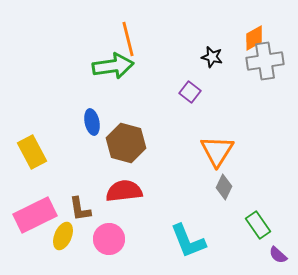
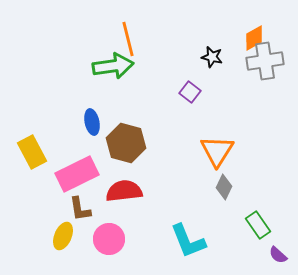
pink rectangle: moved 42 px right, 41 px up
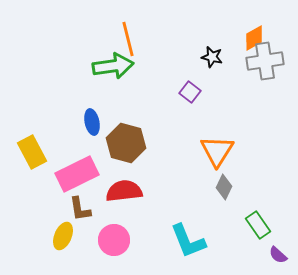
pink circle: moved 5 px right, 1 px down
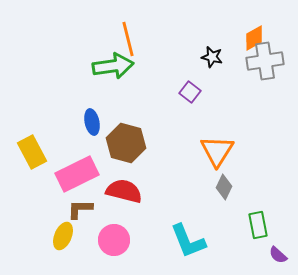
red semicircle: rotated 21 degrees clockwise
brown L-shape: rotated 100 degrees clockwise
green rectangle: rotated 24 degrees clockwise
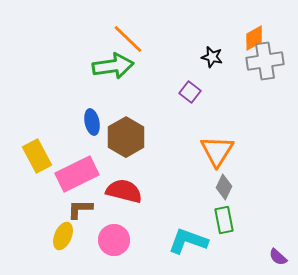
orange line: rotated 32 degrees counterclockwise
brown hexagon: moved 6 px up; rotated 15 degrees clockwise
yellow rectangle: moved 5 px right, 4 px down
green rectangle: moved 34 px left, 5 px up
cyan L-shape: rotated 132 degrees clockwise
purple semicircle: moved 2 px down
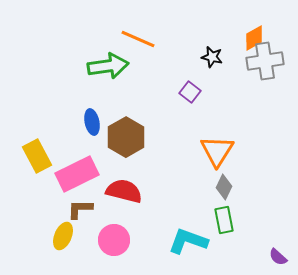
orange line: moved 10 px right; rotated 20 degrees counterclockwise
green arrow: moved 5 px left
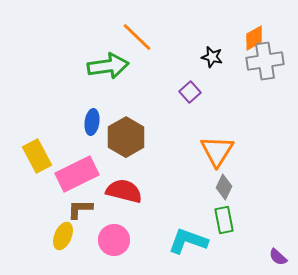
orange line: moved 1 px left, 2 px up; rotated 20 degrees clockwise
purple square: rotated 10 degrees clockwise
blue ellipse: rotated 20 degrees clockwise
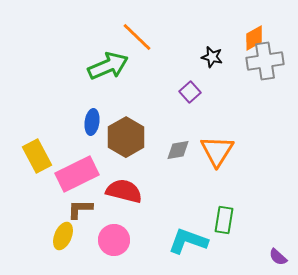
green arrow: rotated 15 degrees counterclockwise
gray diamond: moved 46 px left, 37 px up; rotated 55 degrees clockwise
green rectangle: rotated 20 degrees clockwise
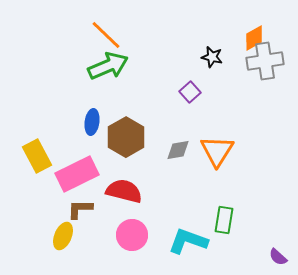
orange line: moved 31 px left, 2 px up
pink circle: moved 18 px right, 5 px up
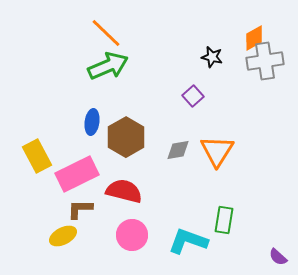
orange line: moved 2 px up
purple square: moved 3 px right, 4 px down
yellow ellipse: rotated 40 degrees clockwise
